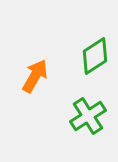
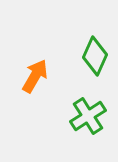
green diamond: rotated 33 degrees counterclockwise
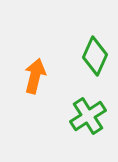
orange arrow: rotated 16 degrees counterclockwise
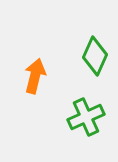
green cross: moved 2 px left, 1 px down; rotated 9 degrees clockwise
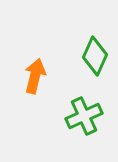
green cross: moved 2 px left, 1 px up
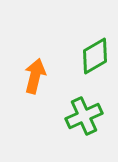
green diamond: rotated 36 degrees clockwise
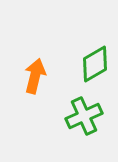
green diamond: moved 8 px down
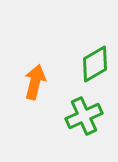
orange arrow: moved 6 px down
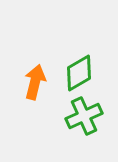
green diamond: moved 16 px left, 9 px down
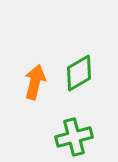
green cross: moved 10 px left, 21 px down; rotated 9 degrees clockwise
